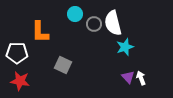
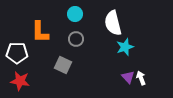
gray circle: moved 18 px left, 15 px down
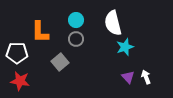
cyan circle: moved 1 px right, 6 px down
gray square: moved 3 px left, 3 px up; rotated 24 degrees clockwise
white arrow: moved 5 px right, 1 px up
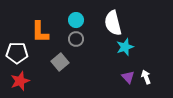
red star: rotated 30 degrees counterclockwise
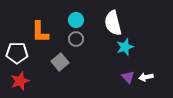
white arrow: rotated 80 degrees counterclockwise
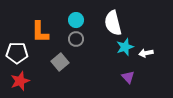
white arrow: moved 24 px up
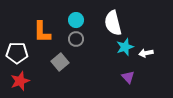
orange L-shape: moved 2 px right
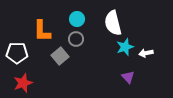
cyan circle: moved 1 px right, 1 px up
orange L-shape: moved 1 px up
gray square: moved 6 px up
red star: moved 3 px right, 2 px down
